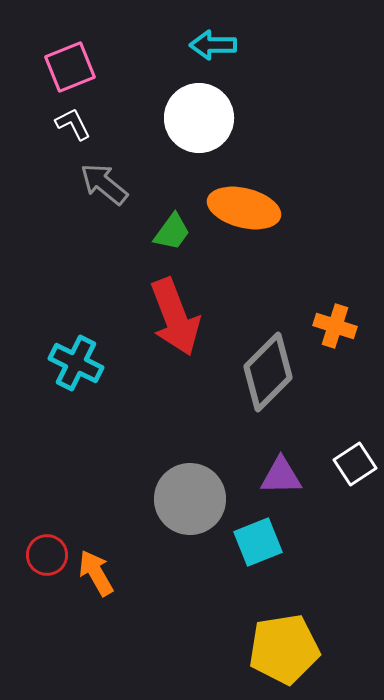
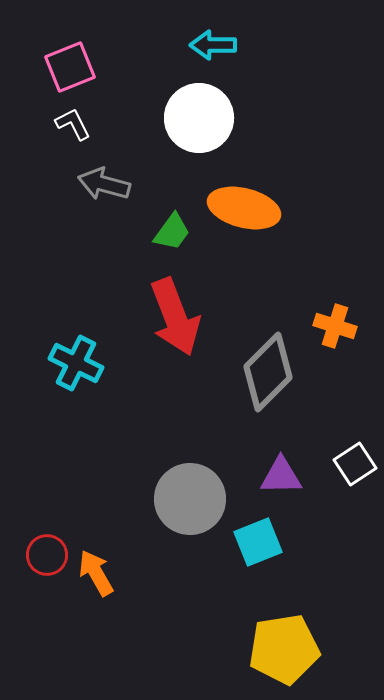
gray arrow: rotated 24 degrees counterclockwise
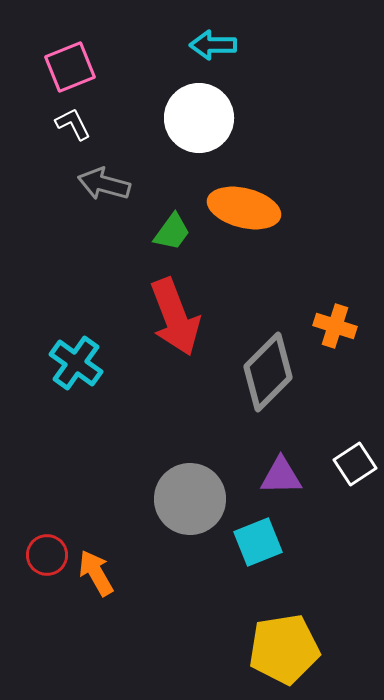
cyan cross: rotated 10 degrees clockwise
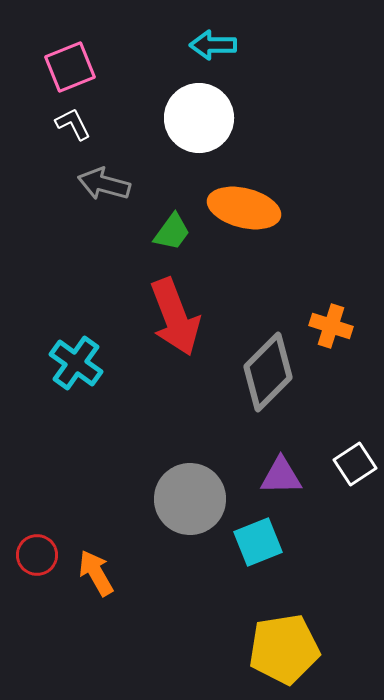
orange cross: moved 4 px left
red circle: moved 10 px left
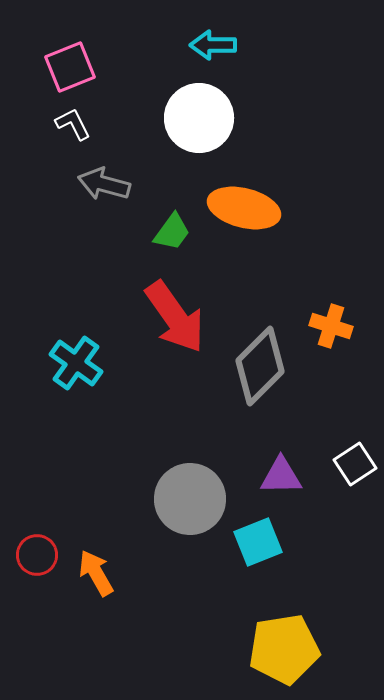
red arrow: rotated 14 degrees counterclockwise
gray diamond: moved 8 px left, 6 px up
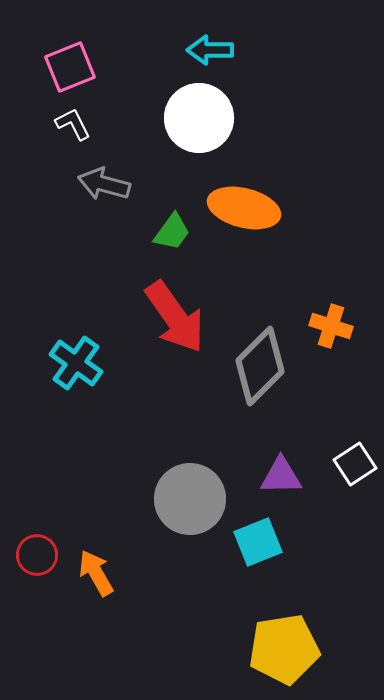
cyan arrow: moved 3 px left, 5 px down
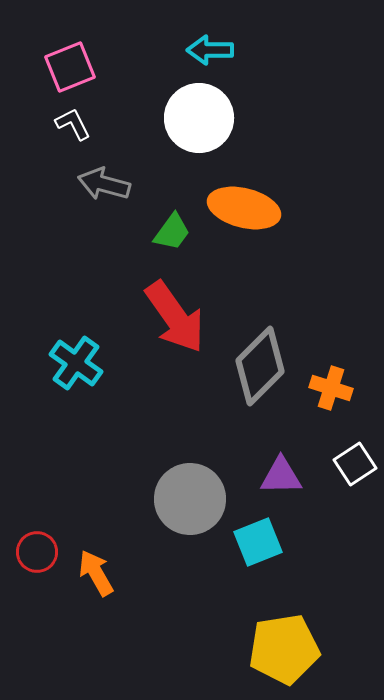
orange cross: moved 62 px down
red circle: moved 3 px up
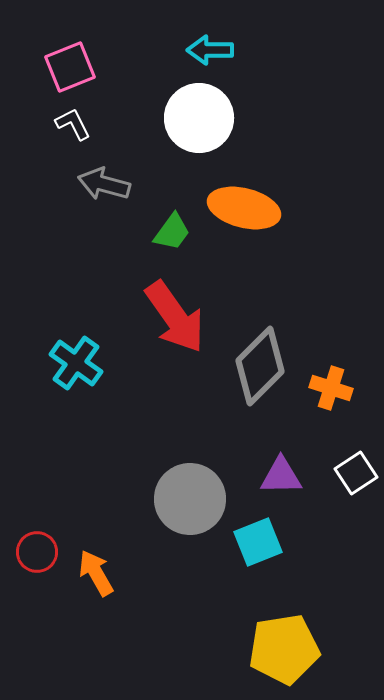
white square: moved 1 px right, 9 px down
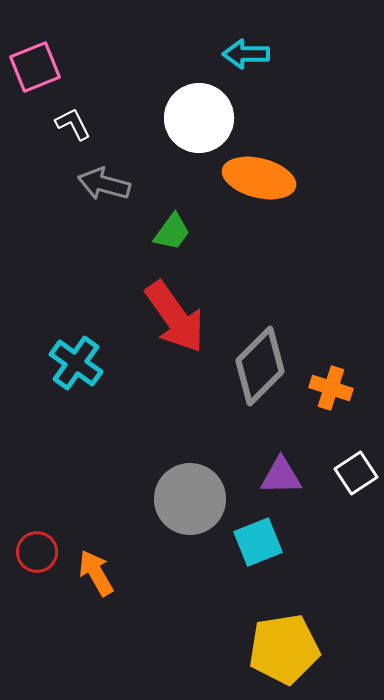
cyan arrow: moved 36 px right, 4 px down
pink square: moved 35 px left
orange ellipse: moved 15 px right, 30 px up
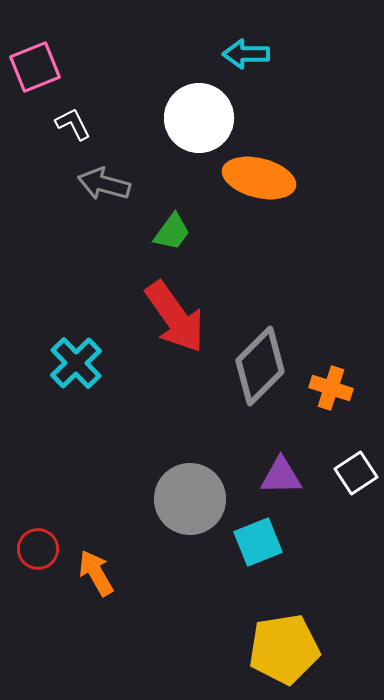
cyan cross: rotated 10 degrees clockwise
red circle: moved 1 px right, 3 px up
